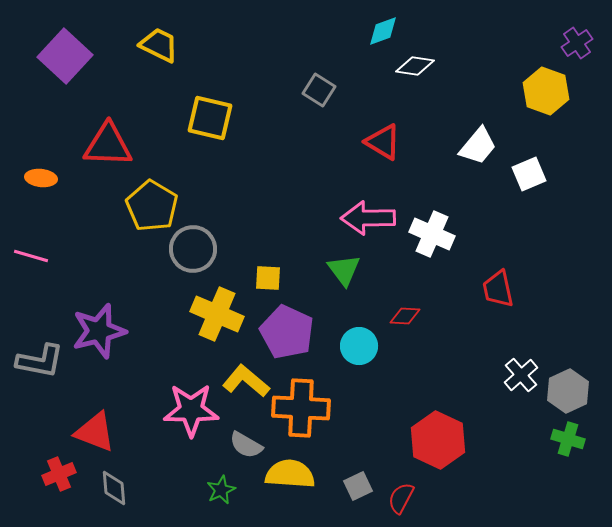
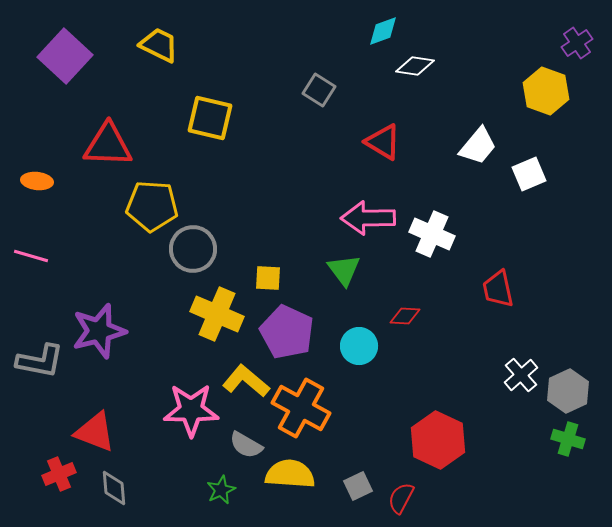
orange ellipse at (41, 178): moved 4 px left, 3 px down
yellow pentagon at (152, 206): rotated 27 degrees counterclockwise
orange cross at (301, 408): rotated 26 degrees clockwise
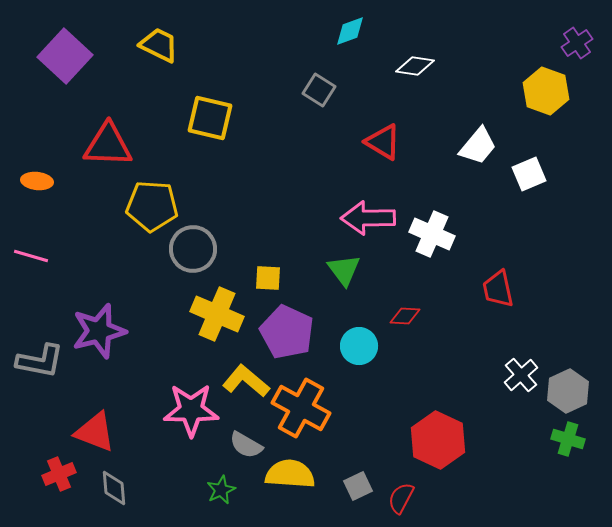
cyan diamond at (383, 31): moved 33 px left
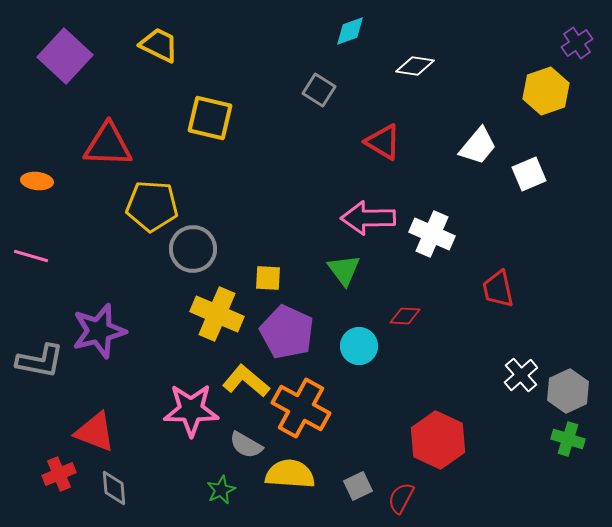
yellow hexagon at (546, 91): rotated 21 degrees clockwise
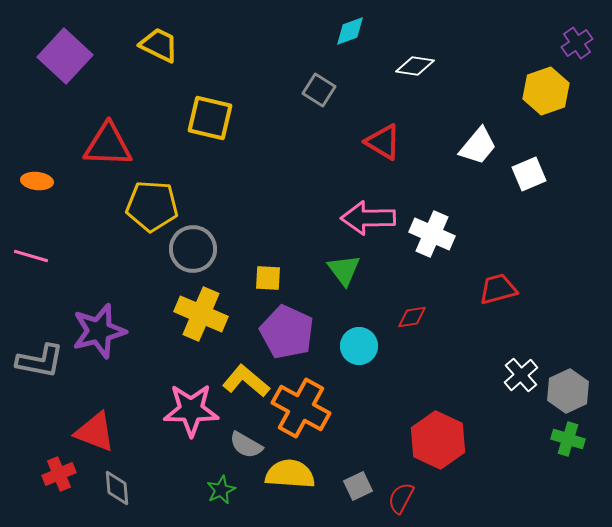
red trapezoid at (498, 289): rotated 87 degrees clockwise
yellow cross at (217, 314): moved 16 px left
red diamond at (405, 316): moved 7 px right, 1 px down; rotated 12 degrees counterclockwise
gray diamond at (114, 488): moved 3 px right
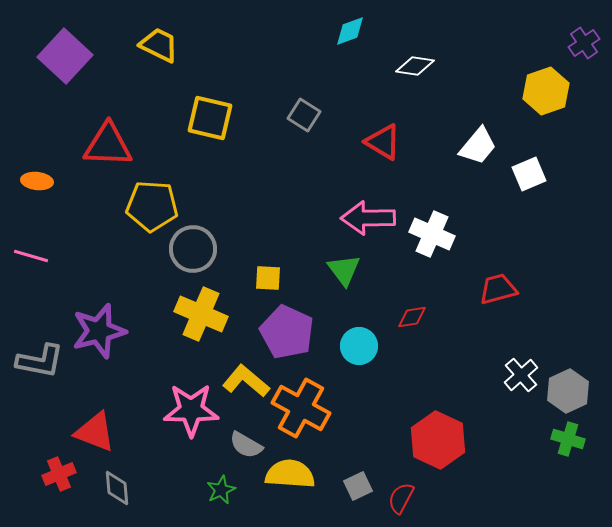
purple cross at (577, 43): moved 7 px right
gray square at (319, 90): moved 15 px left, 25 px down
